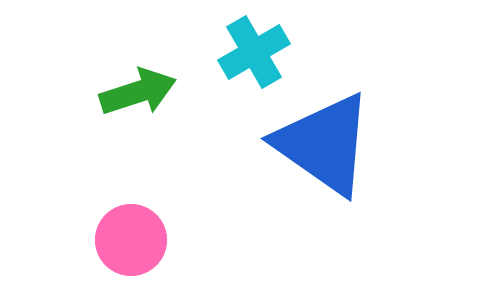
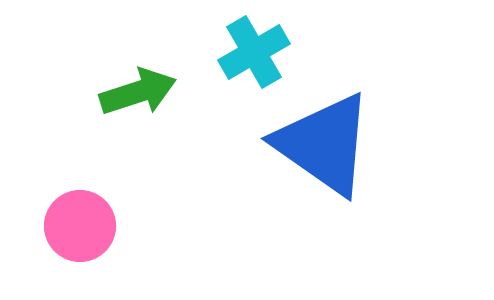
pink circle: moved 51 px left, 14 px up
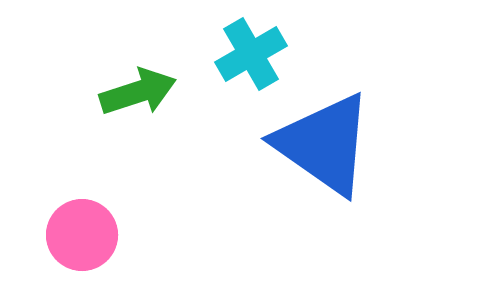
cyan cross: moved 3 px left, 2 px down
pink circle: moved 2 px right, 9 px down
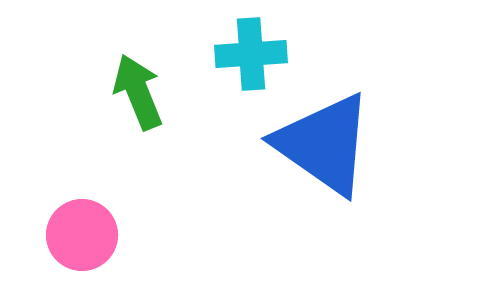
cyan cross: rotated 26 degrees clockwise
green arrow: rotated 94 degrees counterclockwise
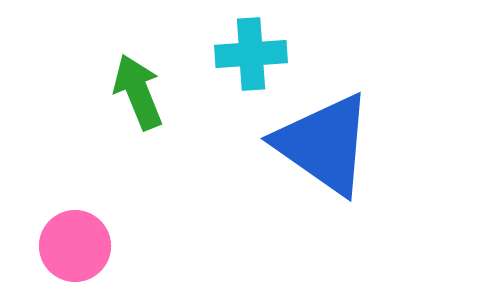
pink circle: moved 7 px left, 11 px down
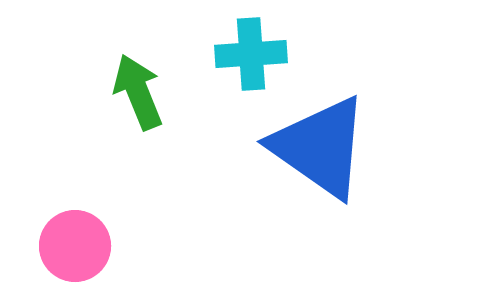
blue triangle: moved 4 px left, 3 px down
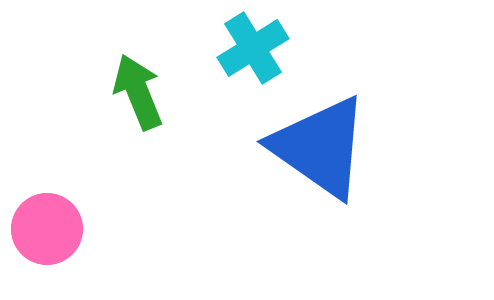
cyan cross: moved 2 px right, 6 px up; rotated 28 degrees counterclockwise
pink circle: moved 28 px left, 17 px up
